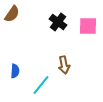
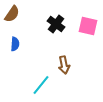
black cross: moved 2 px left, 2 px down
pink square: rotated 12 degrees clockwise
blue semicircle: moved 27 px up
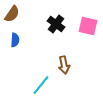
blue semicircle: moved 4 px up
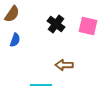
blue semicircle: rotated 16 degrees clockwise
brown arrow: rotated 102 degrees clockwise
cyan line: rotated 50 degrees clockwise
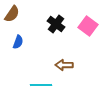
pink square: rotated 24 degrees clockwise
blue semicircle: moved 3 px right, 2 px down
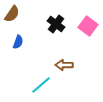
cyan line: rotated 40 degrees counterclockwise
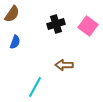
black cross: rotated 36 degrees clockwise
blue semicircle: moved 3 px left
cyan line: moved 6 px left, 2 px down; rotated 20 degrees counterclockwise
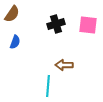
pink square: moved 1 px up; rotated 30 degrees counterclockwise
cyan line: moved 13 px right, 1 px up; rotated 25 degrees counterclockwise
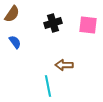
black cross: moved 3 px left, 1 px up
blue semicircle: rotated 56 degrees counterclockwise
cyan line: rotated 15 degrees counterclockwise
